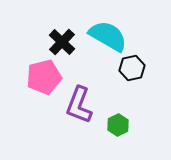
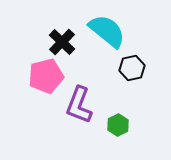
cyan semicircle: moved 1 px left, 5 px up; rotated 9 degrees clockwise
pink pentagon: moved 2 px right, 1 px up
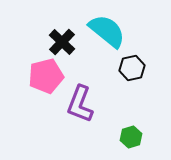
purple L-shape: moved 1 px right, 1 px up
green hexagon: moved 13 px right, 12 px down; rotated 10 degrees clockwise
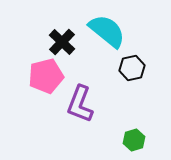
green hexagon: moved 3 px right, 3 px down
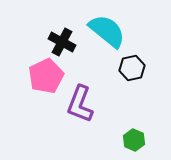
black cross: rotated 16 degrees counterclockwise
pink pentagon: rotated 12 degrees counterclockwise
green hexagon: rotated 20 degrees counterclockwise
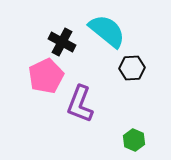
black hexagon: rotated 10 degrees clockwise
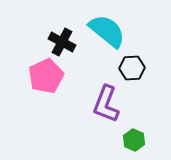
purple L-shape: moved 26 px right
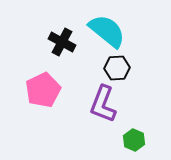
black hexagon: moved 15 px left
pink pentagon: moved 3 px left, 14 px down
purple L-shape: moved 3 px left
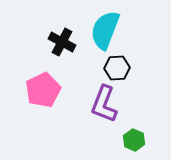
cyan semicircle: moved 2 px left, 1 px up; rotated 108 degrees counterclockwise
purple L-shape: moved 1 px right
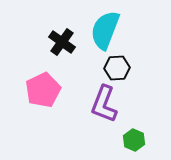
black cross: rotated 8 degrees clockwise
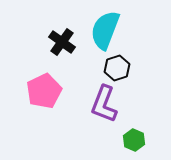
black hexagon: rotated 15 degrees counterclockwise
pink pentagon: moved 1 px right, 1 px down
